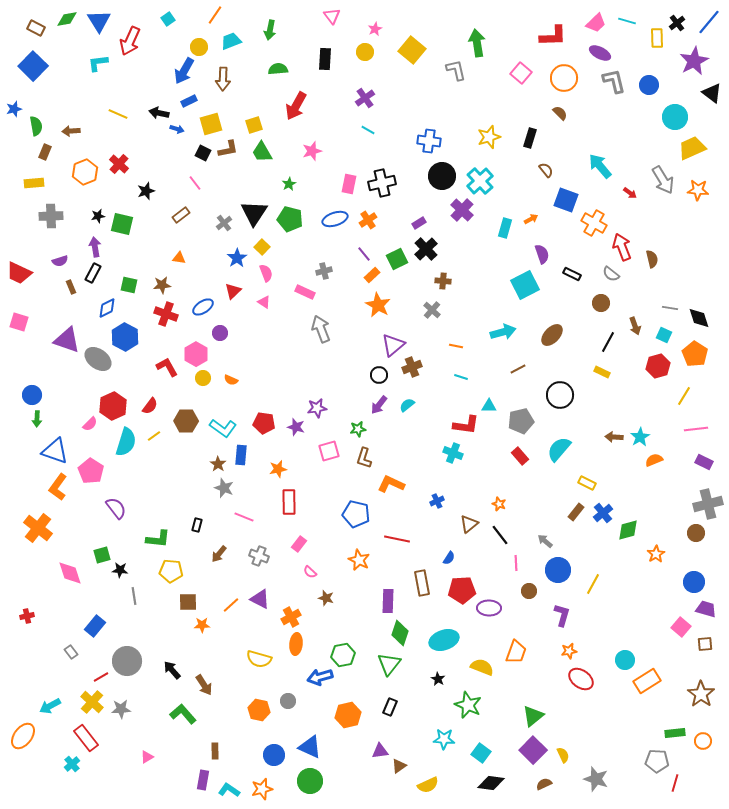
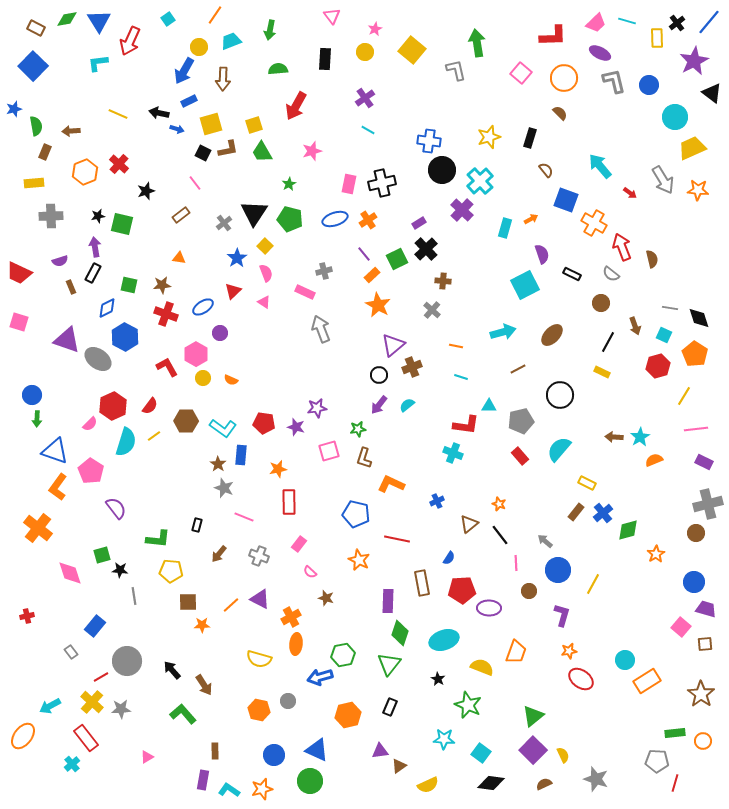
black circle at (442, 176): moved 6 px up
yellow square at (262, 247): moved 3 px right, 1 px up
blue triangle at (310, 747): moved 7 px right, 3 px down
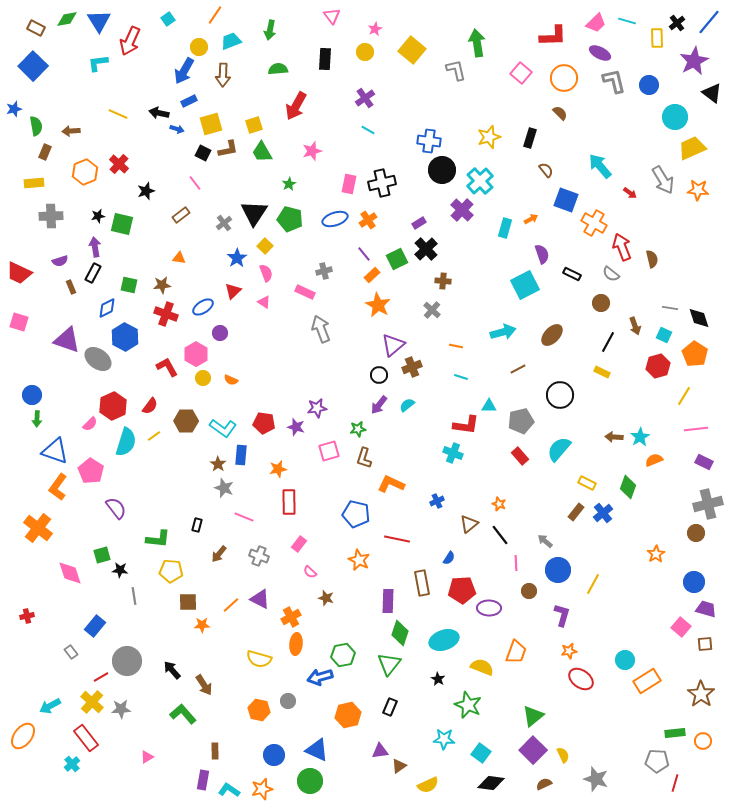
brown arrow at (223, 79): moved 4 px up
green diamond at (628, 530): moved 43 px up; rotated 55 degrees counterclockwise
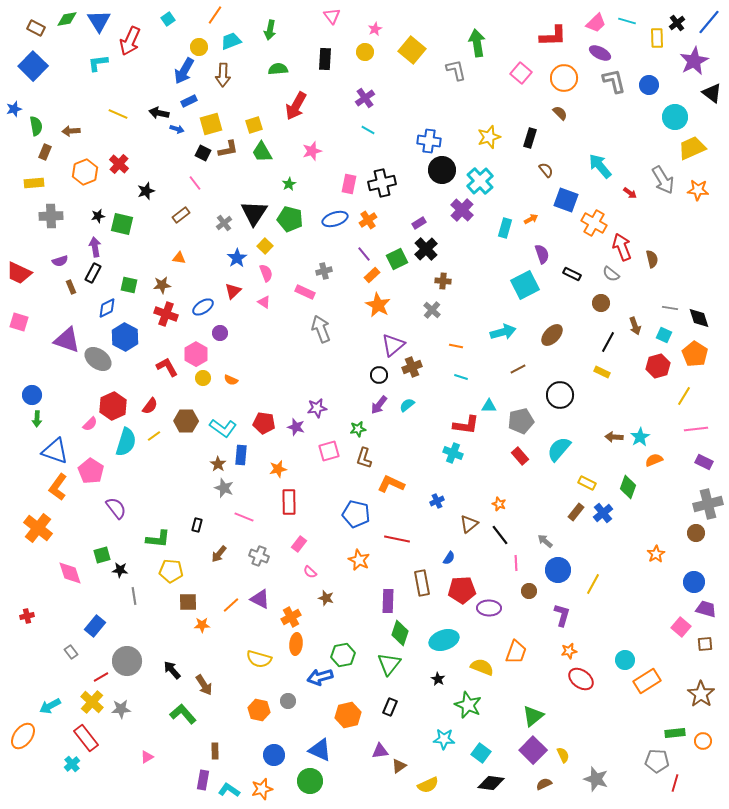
blue triangle at (317, 750): moved 3 px right
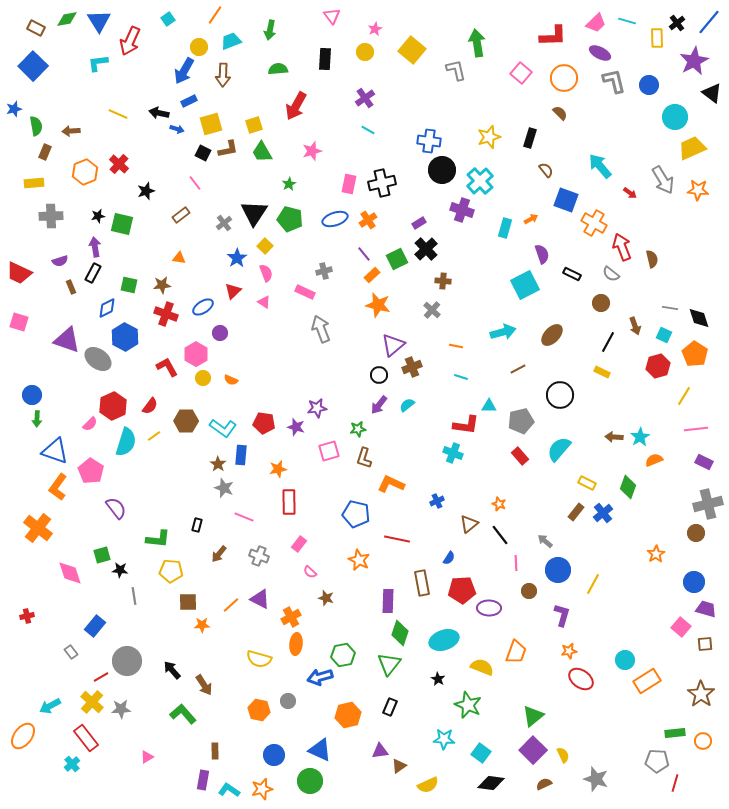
purple cross at (462, 210): rotated 25 degrees counterclockwise
orange star at (378, 305): rotated 15 degrees counterclockwise
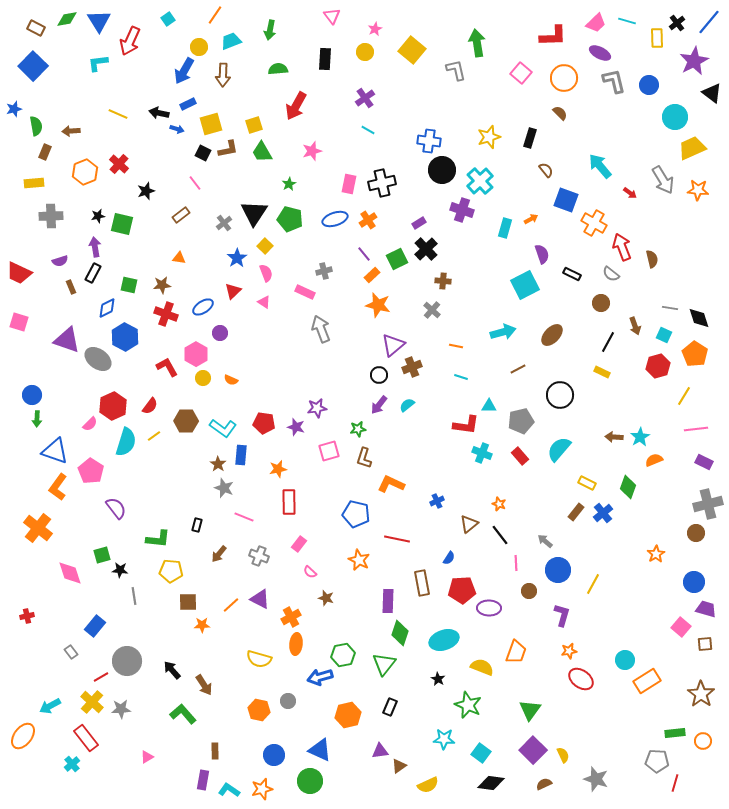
blue rectangle at (189, 101): moved 1 px left, 3 px down
cyan cross at (453, 453): moved 29 px right
green triangle at (389, 664): moved 5 px left
green triangle at (533, 716): moved 3 px left, 6 px up; rotated 15 degrees counterclockwise
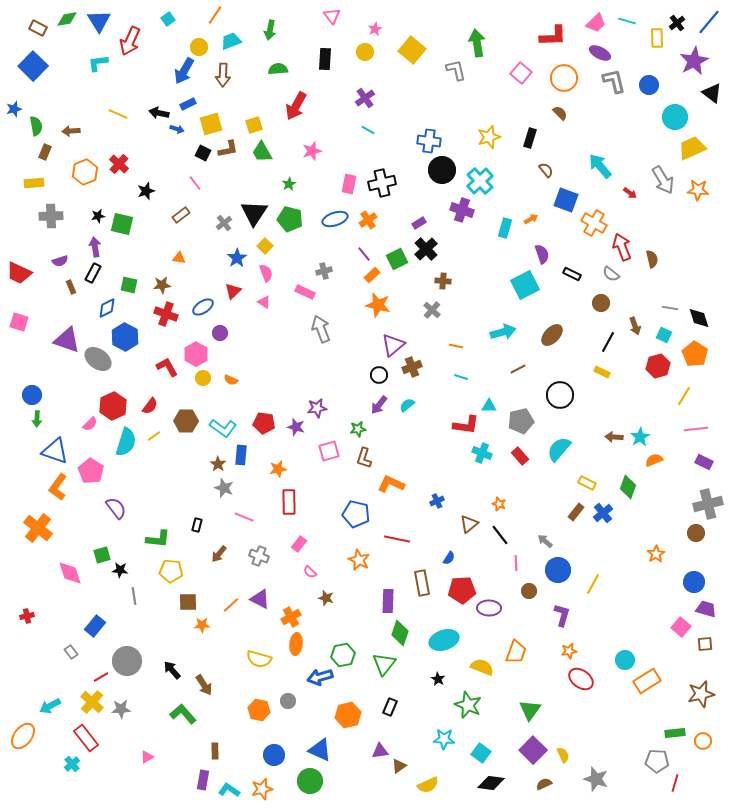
brown rectangle at (36, 28): moved 2 px right
brown star at (701, 694): rotated 24 degrees clockwise
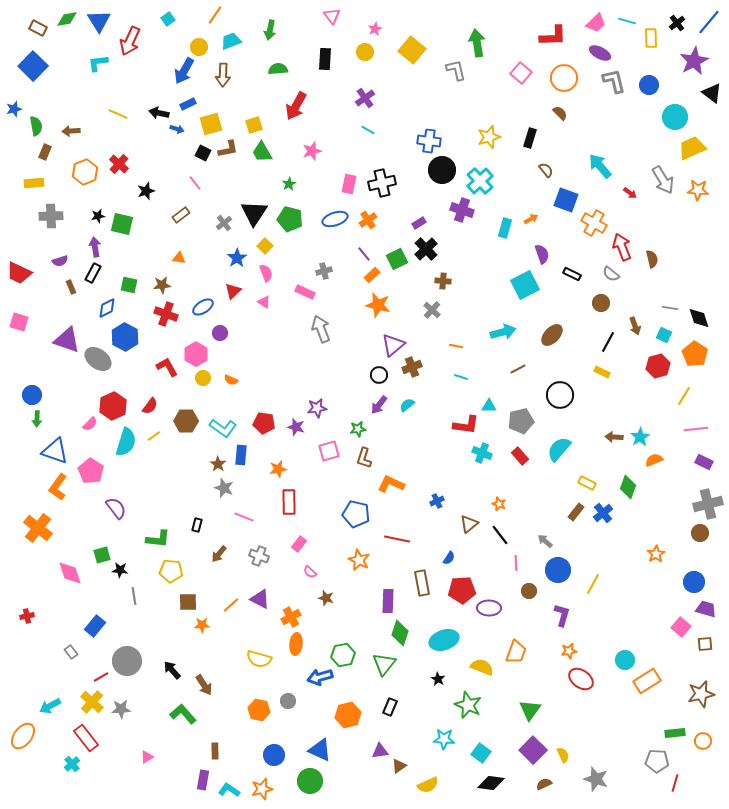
yellow rectangle at (657, 38): moved 6 px left
brown circle at (696, 533): moved 4 px right
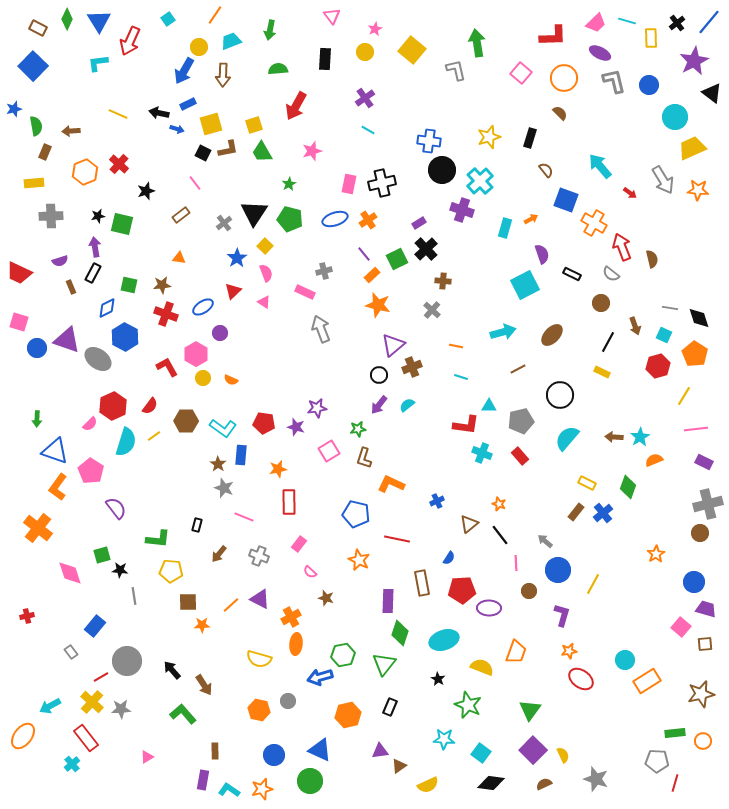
green diamond at (67, 19): rotated 55 degrees counterclockwise
blue circle at (32, 395): moved 5 px right, 47 px up
cyan semicircle at (559, 449): moved 8 px right, 11 px up
pink square at (329, 451): rotated 15 degrees counterclockwise
